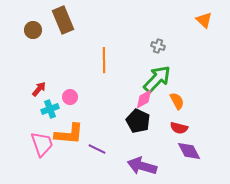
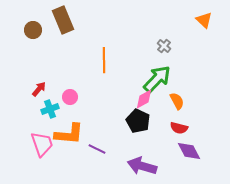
gray cross: moved 6 px right; rotated 24 degrees clockwise
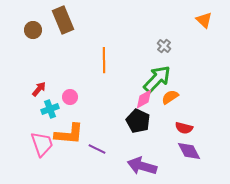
orange semicircle: moved 7 px left, 4 px up; rotated 96 degrees counterclockwise
red semicircle: moved 5 px right
